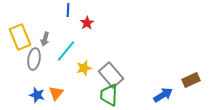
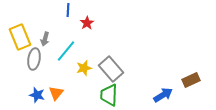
gray rectangle: moved 6 px up
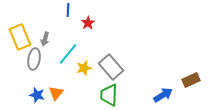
red star: moved 1 px right
cyan line: moved 2 px right, 3 px down
gray rectangle: moved 2 px up
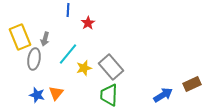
brown rectangle: moved 1 px right, 4 px down
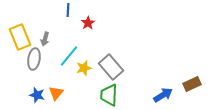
cyan line: moved 1 px right, 2 px down
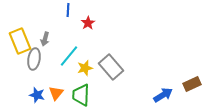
yellow rectangle: moved 4 px down
yellow star: moved 1 px right
green trapezoid: moved 28 px left
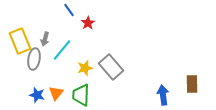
blue line: moved 1 px right; rotated 40 degrees counterclockwise
cyan line: moved 7 px left, 6 px up
brown rectangle: rotated 66 degrees counterclockwise
blue arrow: rotated 66 degrees counterclockwise
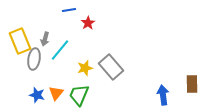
blue line: rotated 64 degrees counterclockwise
cyan line: moved 2 px left
green trapezoid: moved 2 px left; rotated 20 degrees clockwise
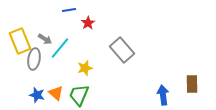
gray arrow: rotated 72 degrees counterclockwise
cyan line: moved 2 px up
gray rectangle: moved 11 px right, 17 px up
orange triangle: rotated 28 degrees counterclockwise
